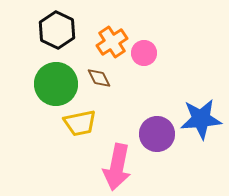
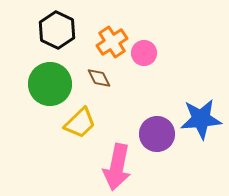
green circle: moved 6 px left
yellow trapezoid: rotated 32 degrees counterclockwise
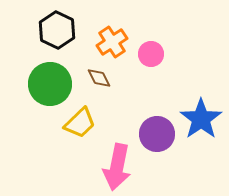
pink circle: moved 7 px right, 1 px down
blue star: rotated 30 degrees counterclockwise
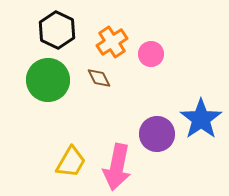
green circle: moved 2 px left, 4 px up
yellow trapezoid: moved 9 px left, 39 px down; rotated 16 degrees counterclockwise
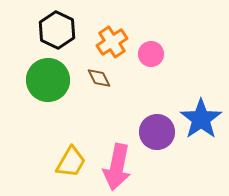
purple circle: moved 2 px up
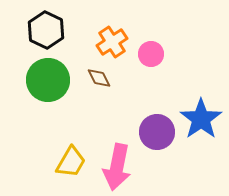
black hexagon: moved 11 px left
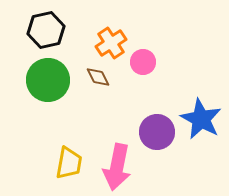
black hexagon: rotated 21 degrees clockwise
orange cross: moved 1 px left, 1 px down
pink circle: moved 8 px left, 8 px down
brown diamond: moved 1 px left, 1 px up
blue star: rotated 9 degrees counterclockwise
yellow trapezoid: moved 2 px left, 1 px down; rotated 20 degrees counterclockwise
